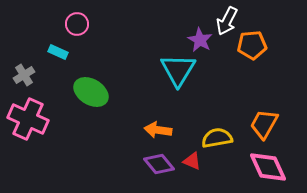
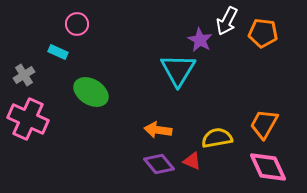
orange pentagon: moved 11 px right, 12 px up; rotated 12 degrees clockwise
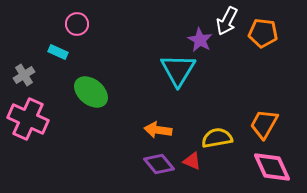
green ellipse: rotated 8 degrees clockwise
pink diamond: moved 4 px right
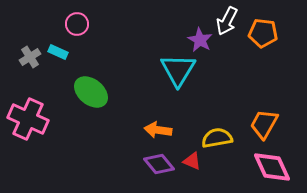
gray cross: moved 6 px right, 18 px up
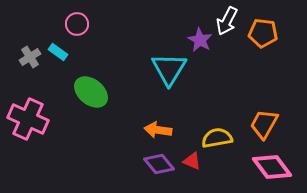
cyan rectangle: rotated 12 degrees clockwise
cyan triangle: moved 9 px left, 1 px up
pink diamond: rotated 12 degrees counterclockwise
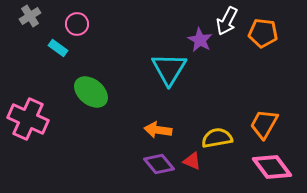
cyan rectangle: moved 4 px up
gray cross: moved 41 px up
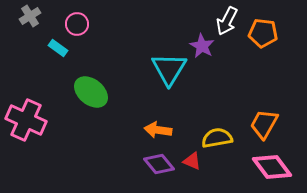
purple star: moved 2 px right, 6 px down
pink cross: moved 2 px left, 1 px down
